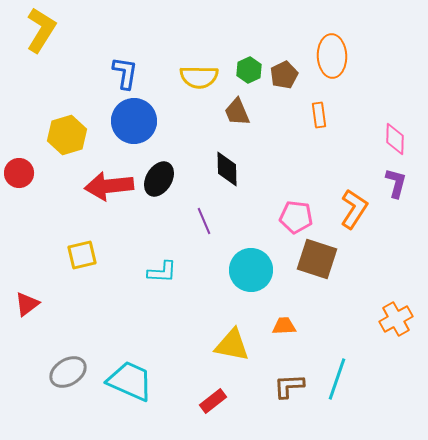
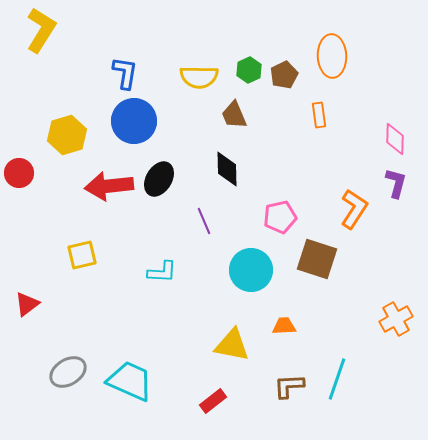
brown trapezoid: moved 3 px left, 3 px down
pink pentagon: moved 16 px left; rotated 20 degrees counterclockwise
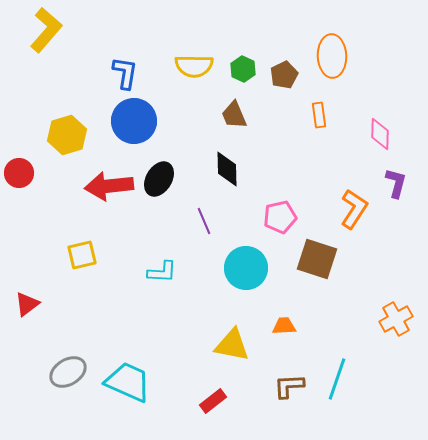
yellow L-shape: moved 5 px right; rotated 9 degrees clockwise
green hexagon: moved 6 px left, 1 px up; rotated 10 degrees counterclockwise
yellow semicircle: moved 5 px left, 11 px up
pink diamond: moved 15 px left, 5 px up
cyan circle: moved 5 px left, 2 px up
cyan trapezoid: moved 2 px left, 1 px down
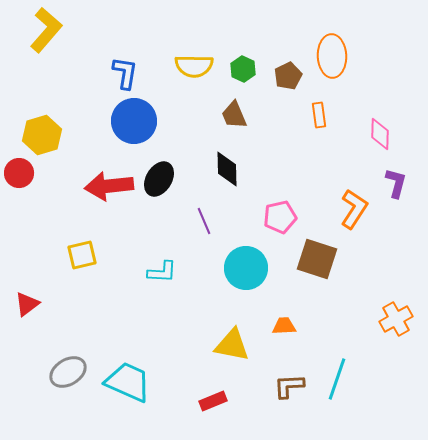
brown pentagon: moved 4 px right, 1 px down
yellow hexagon: moved 25 px left
red rectangle: rotated 16 degrees clockwise
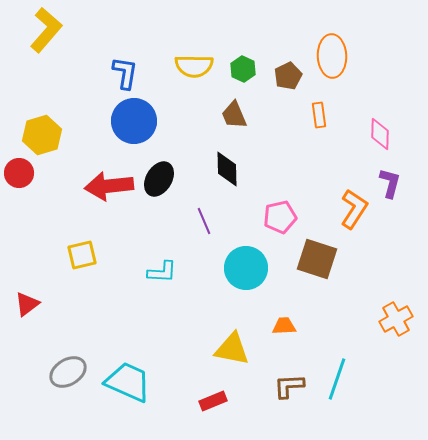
purple L-shape: moved 6 px left
yellow triangle: moved 4 px down
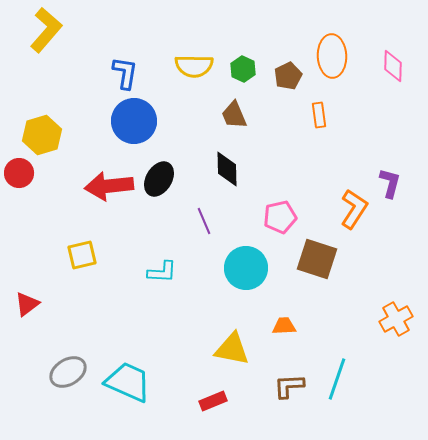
pink diamond: moved 13 px right, 68 px up
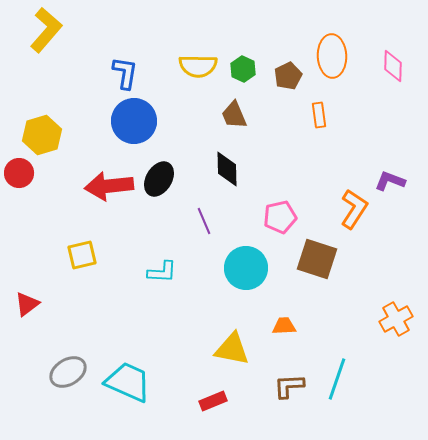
yellow semicircle: moved 4 px right
purple L-shape: moved 2 px up; rotated 84 degrees counterclockwise
